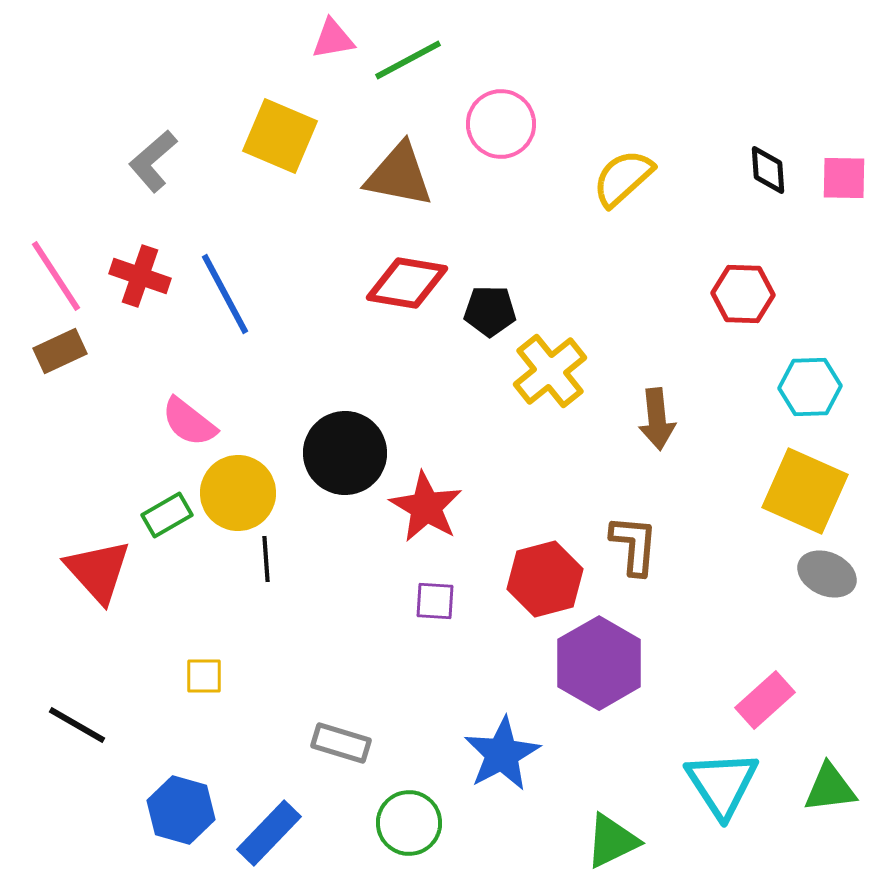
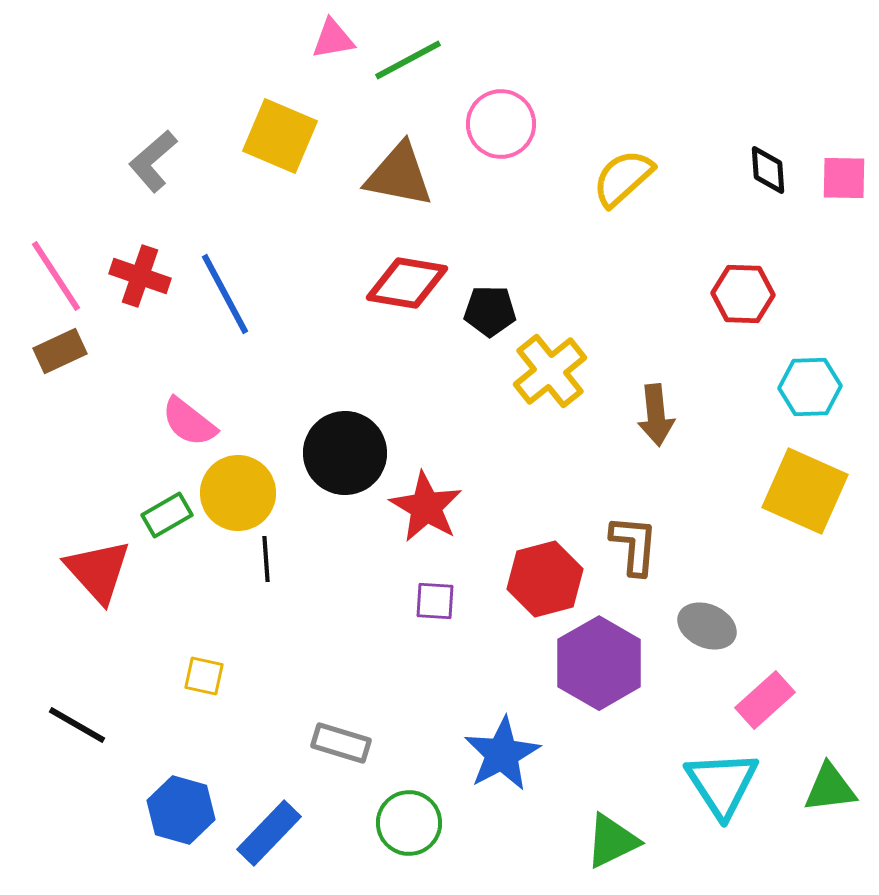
brown arrow at (657, 419): moved 1 px left, 4 px up
gray ellipse at (827, 574): moved 120 px left, 52 px down
yellow square at (204, 676): rotated 12 degrees clockwise
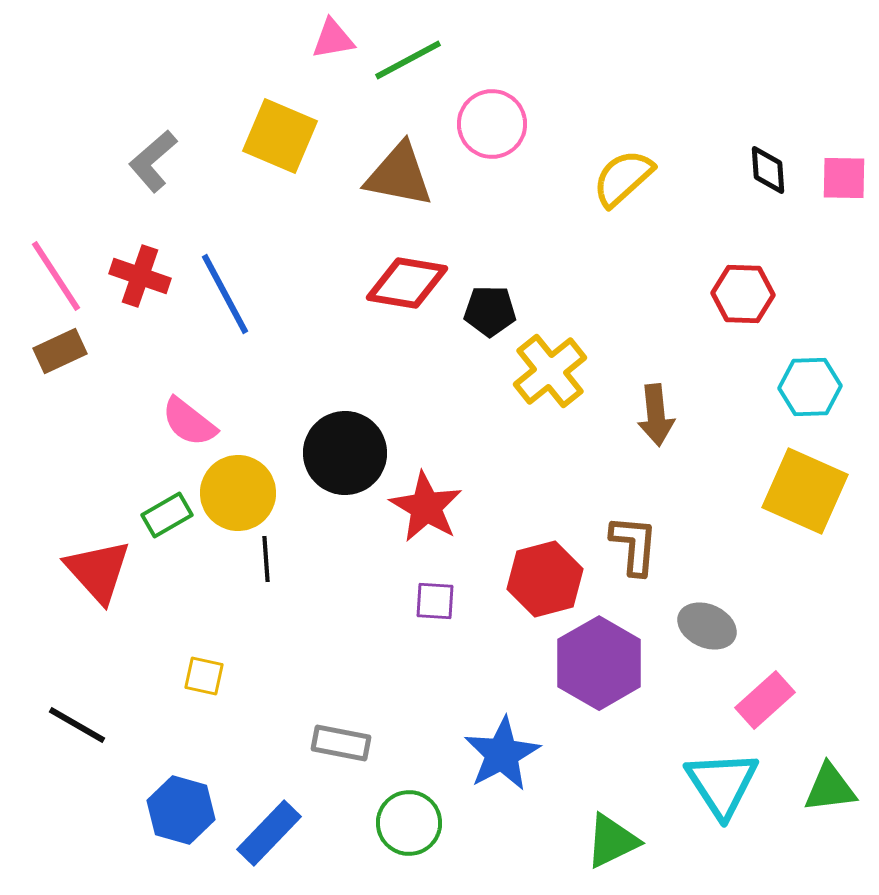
pink circle at (501, 124): moved 9 px left
gray rectangle at (341, 743): rotated 6 degrees counterclockwise
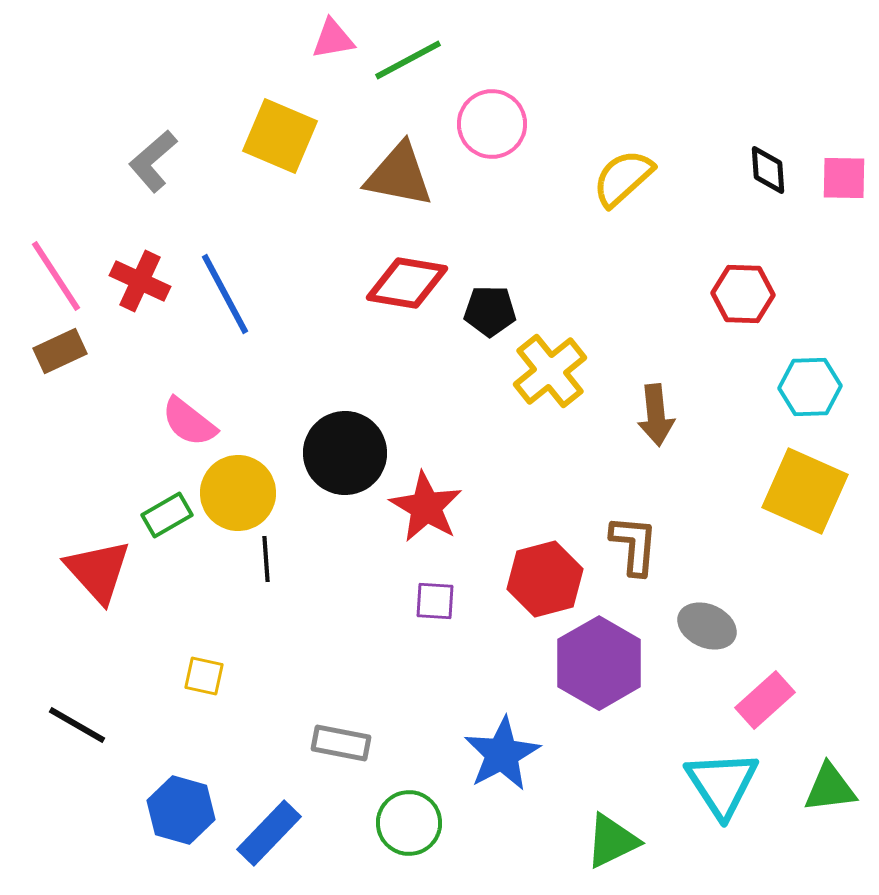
red cross at (140, 276): moved 5 px down; rotated 6 degrees clockwise
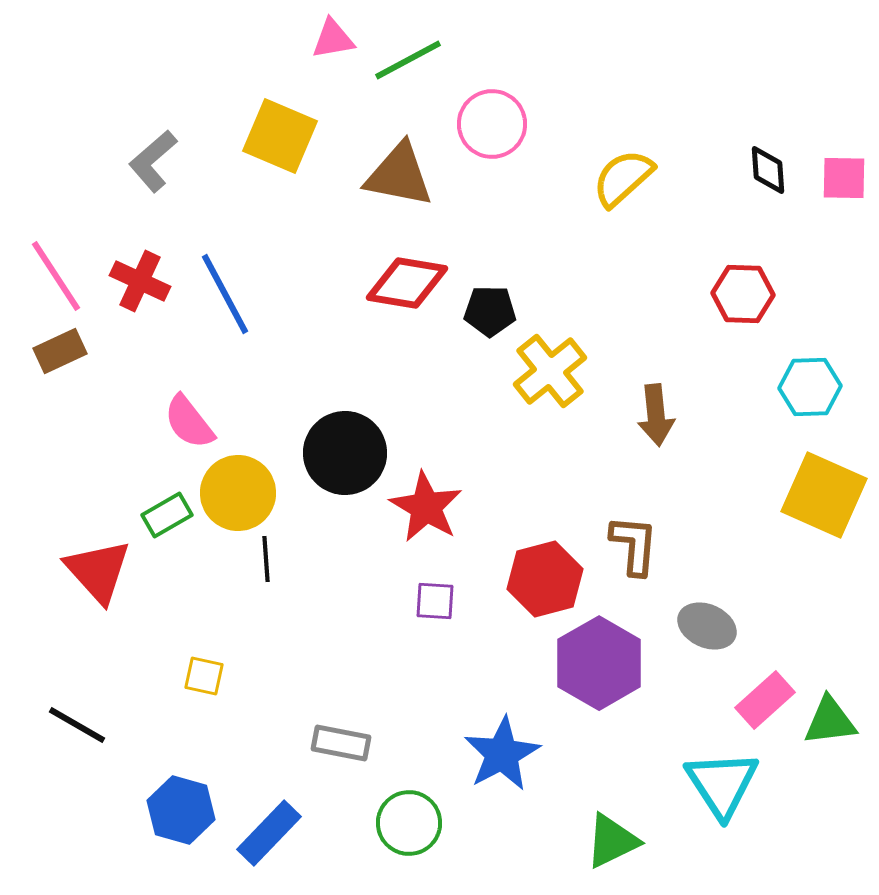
pink semicircle at (189, 422): rotated 14 degrees clockwise
yellow square at (805, 491): moved 19 px right, 4 px down
green triangle at (830, 788): moved 67 px up
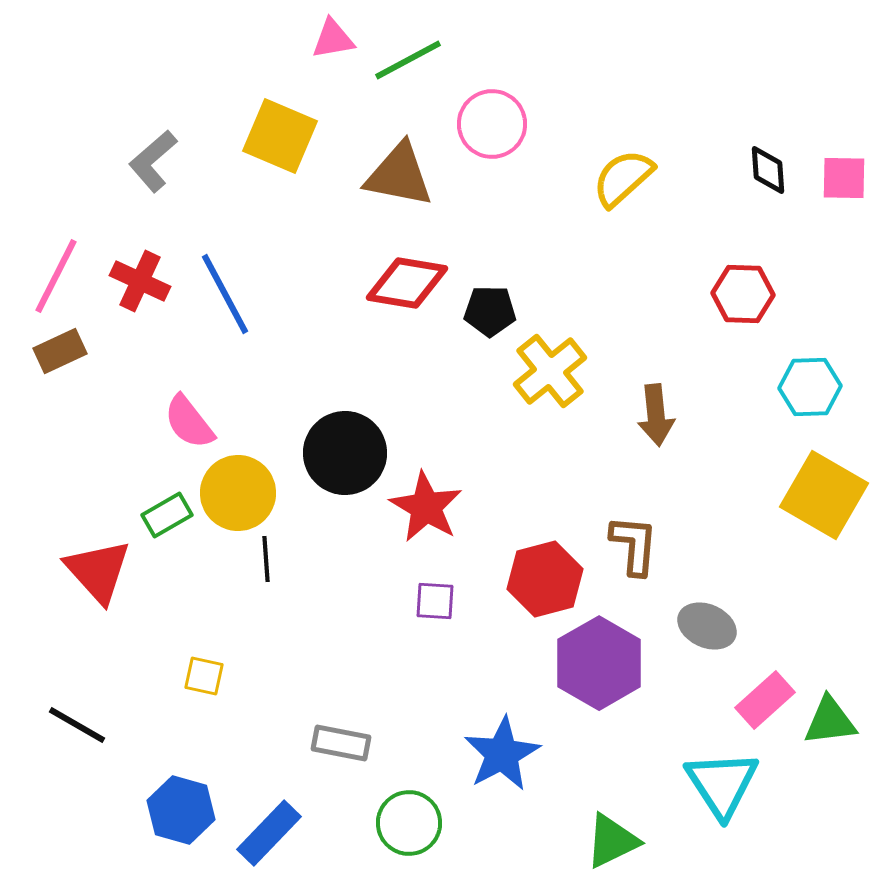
pink line at (56, 276): rotated 60 degrees clockwise
yellow square at (824, 495): rotated 6 degrees clockwise
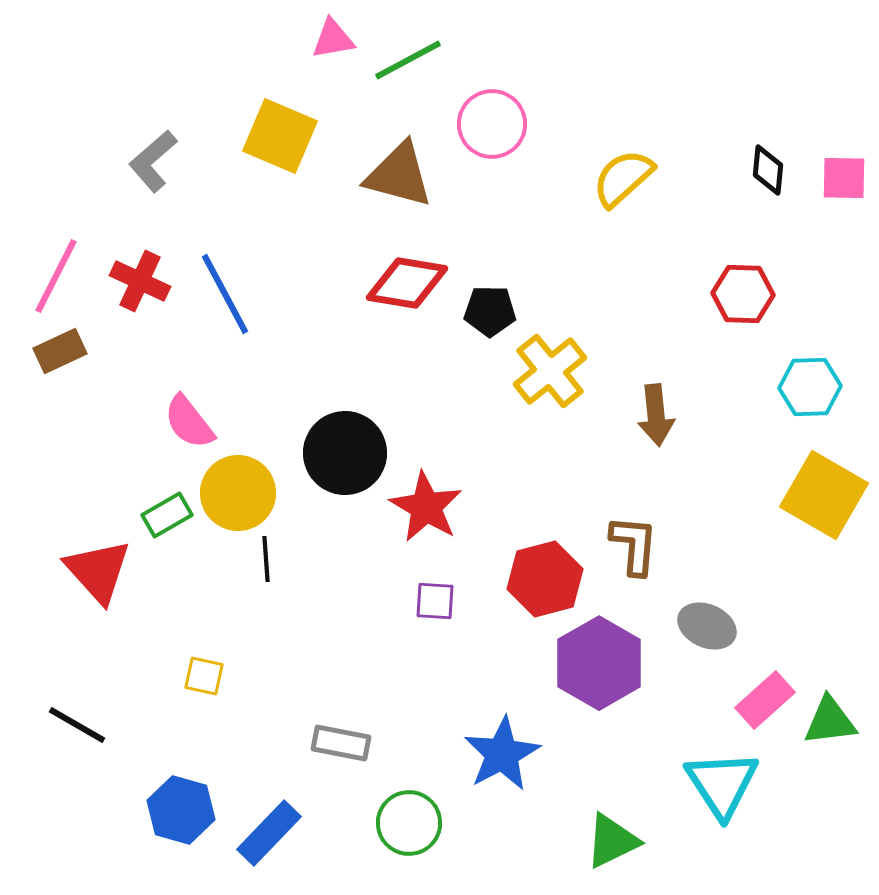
black diamond at (768, 170): rotated 9 degrees clockwise
brown triangle at (399, 175): rotated 4 degrees clockwise
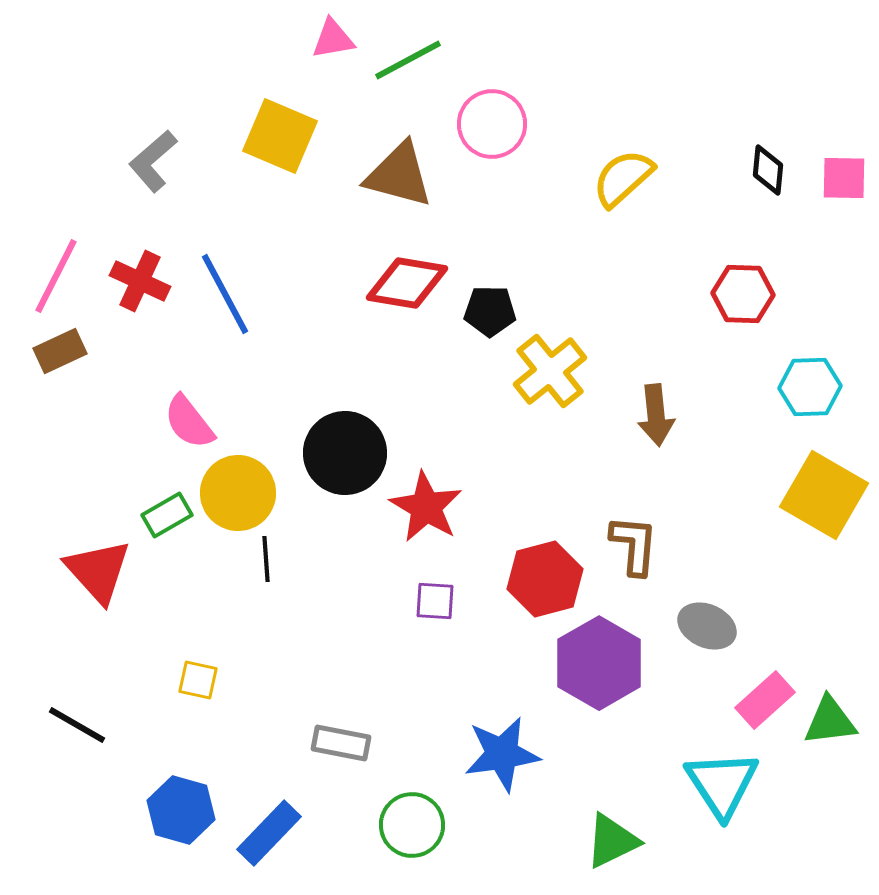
yellow square at (204, 676): moved 6 px left, 4 px down
blue star at (502, 754): rotated 20 degrees clockwise
green circle at (409, 823): moved 3 px right, 2 px down
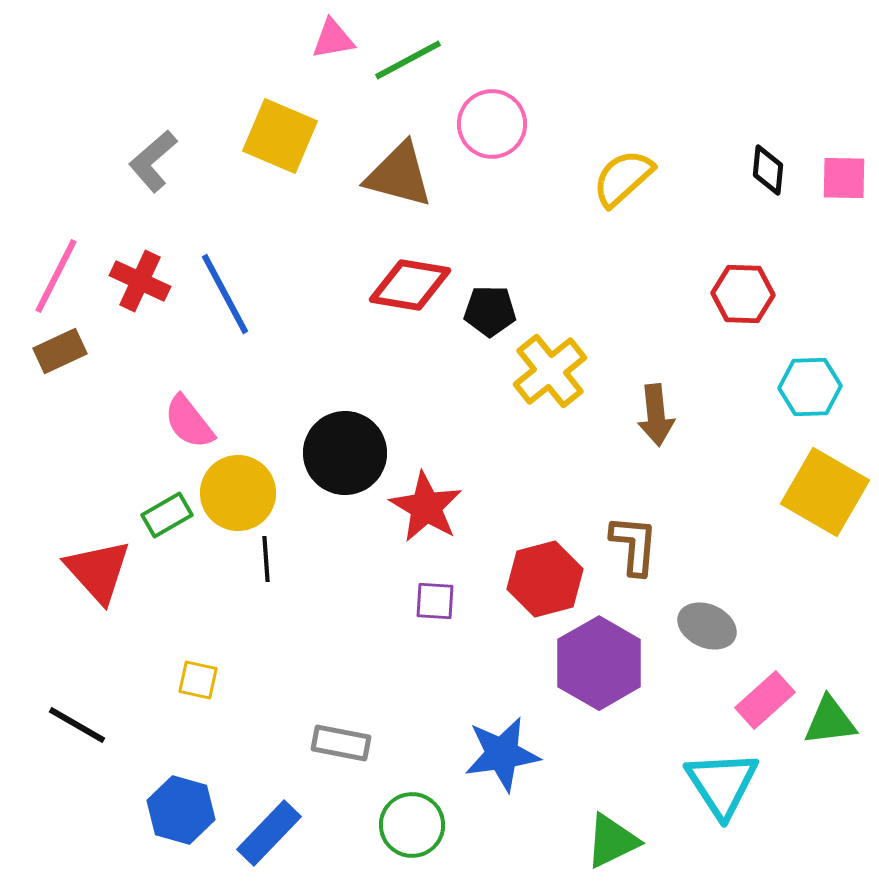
red diamond at (407, 283): moved 3 px right, 2 px down
yellow square at (824, 495): moved 1 px right, 3 px up
